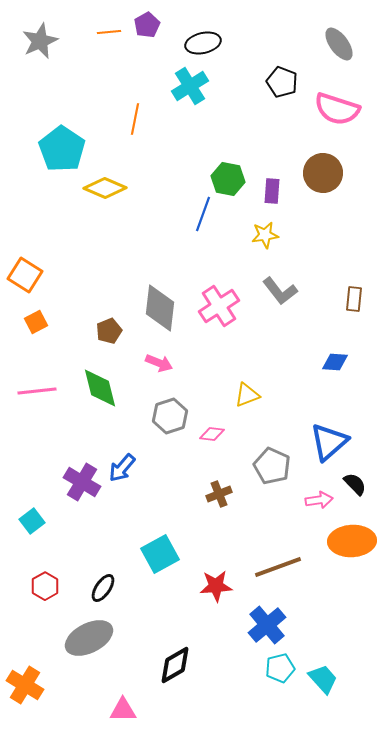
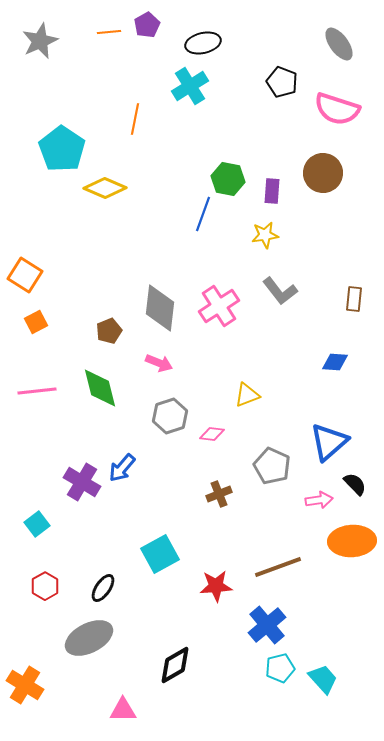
cyan square at (32, 521): moved 5 px right, 3 px down
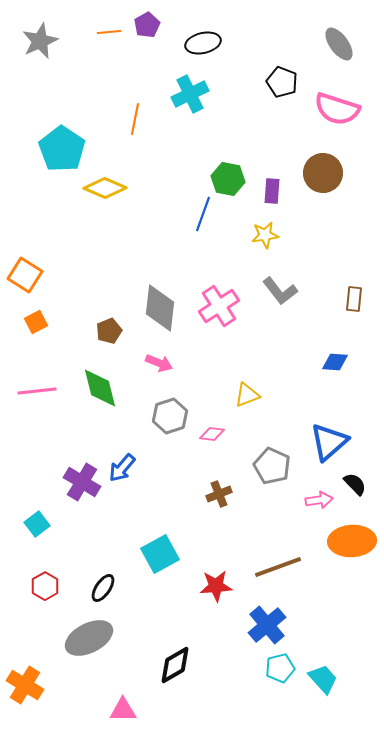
cyan cross at (190, 86): moved 8 px down; rotated 6 degrees clockwise
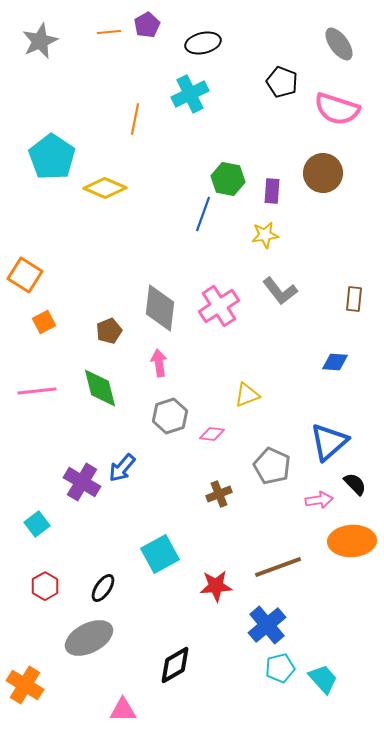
cyan pentagon at (62, 149): moved 10 px left, 8 px down
orange square at (36, 322): moved 8 px right
pink arrow at (159, 363): rotated 120 degrees counterclockwise
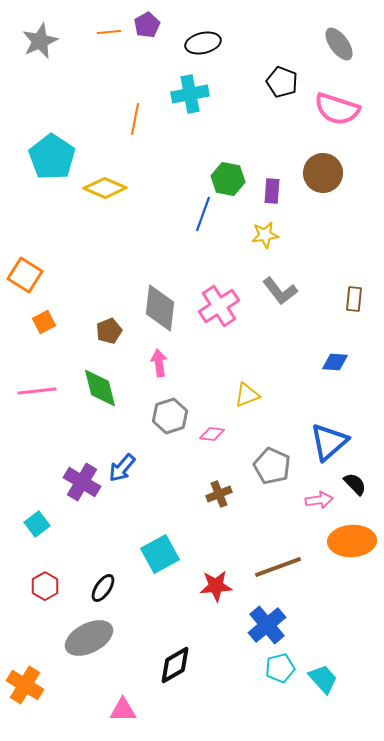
cyan cross at (190, 94): rotated 15 degrees clockwise
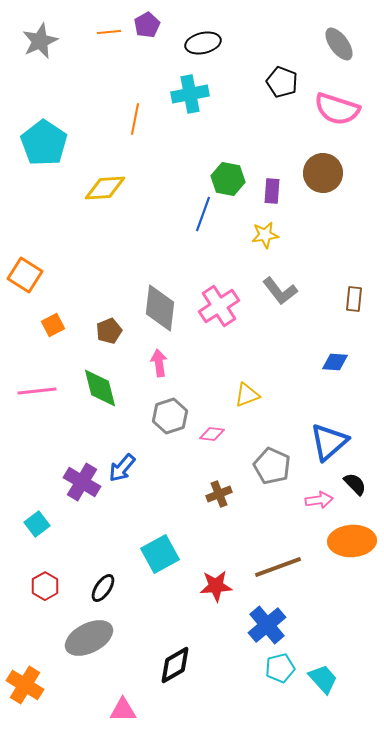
cyan pentagon at (52, 157): moved 8 px left, 14 px up
yellow diamond at (105, 188): rotated 27 degrees counterclockwise
orange square at (44, 322): moved 9 px right, 3 px down
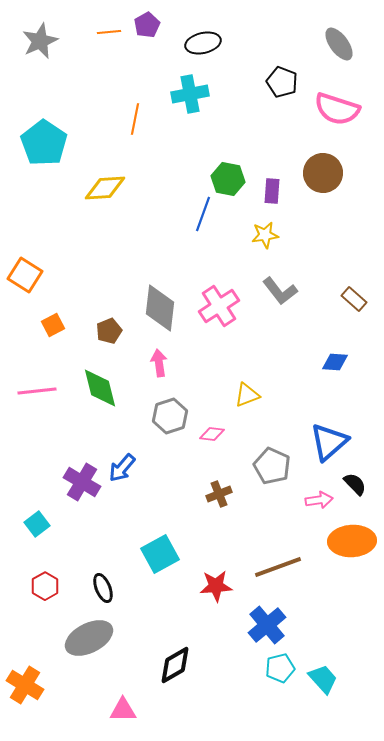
brown rectangle at (354, 299): rotated 55 degrees counterclockwise
black ellipse at (103, 588): rotated 56 degrees counterclockwise
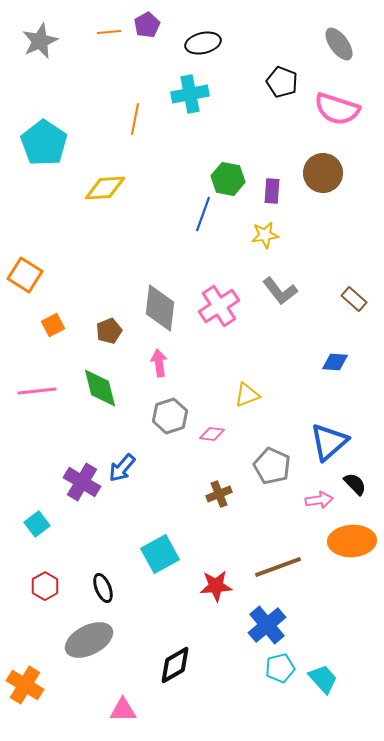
gray ellipse at (89, 638): moved 2 px down
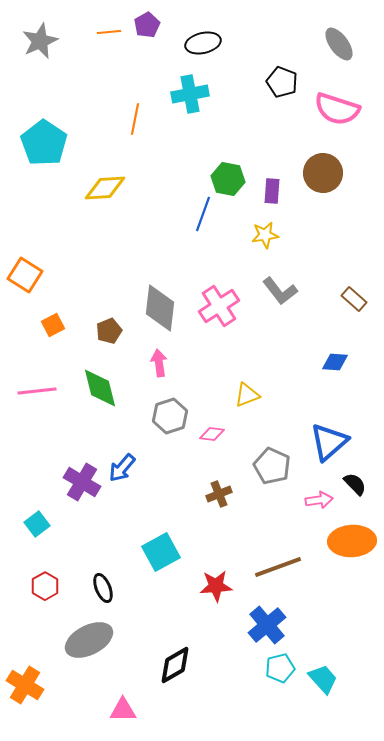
cyan square at (160, 554): moved 1 px right, 2 px up
